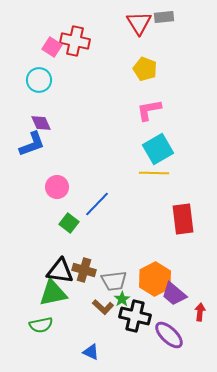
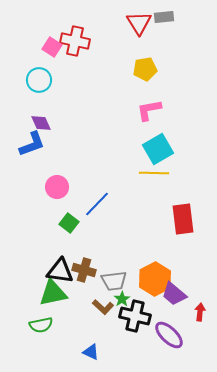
yellow pentagon: rotated 30 degrees counterclockwise
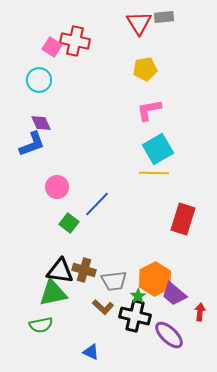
red rectangle: rotated 24 degrees clockwise
green star: moved 16 px right, 3 px up
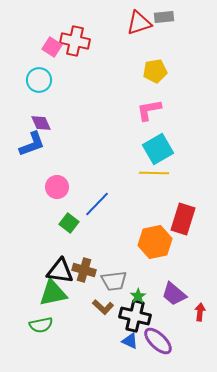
red triangle: rotated 44 degrees clockwise
yellow pentagon: moved 10 px right, 2 px down
orange hexagon: moved 37 px up; rotated 16 degrees clockwise
purple ellipse: moved 11 px left, 6 px down
blue triangle: moved 39 px right, 11 px up
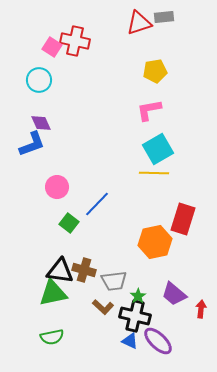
red arrow: moved 1 px right, 3 px up
green semicircle: moved 11 px right, 12 px down
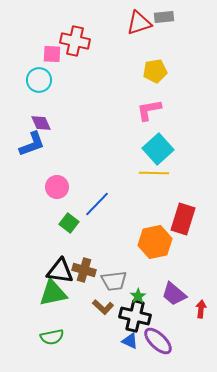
pink square: moved 7 px down; rotated 30 degrees counterclockwise
cyan square: rotated 12 degrees counterclockwise
